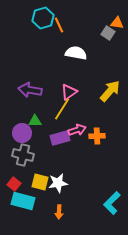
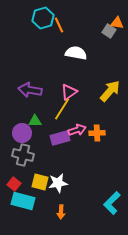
gray square: moved 1 px right, 2 px up
orange cross: moved 3 px up
orange arrow: moved 2 px right
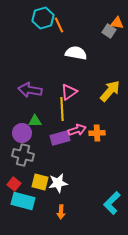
yellow line: rotated 35 degrees counterclockwise
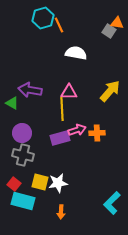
pink triangle: rotated 36 degrees clockwise
green triangle: moved 23 px left, 18 px up; rotated 32 degrees clockwise
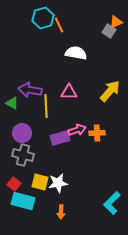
orange triangle: moved 1 px left, 1 px up; rotated 32 degrees counterclockwise
yellow line: moved 16 px left, 3 px up
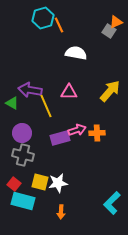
yellow line: rotated 20 degrees counterclockwise
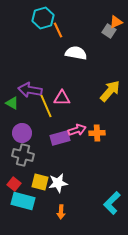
orange line: moved 1 px left, 5 px down
pink triangle: moved 7 px left, 6 px down
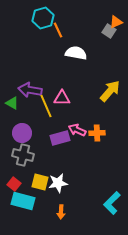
pink arrow: rotated 138 degrees counterclockwise
